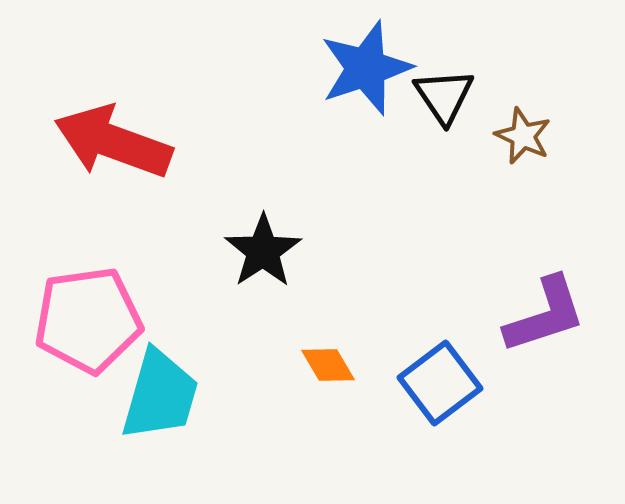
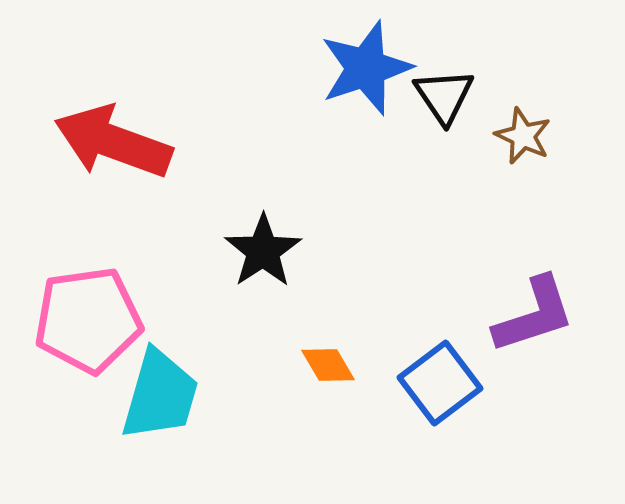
purple L-shape: moved 11 px left
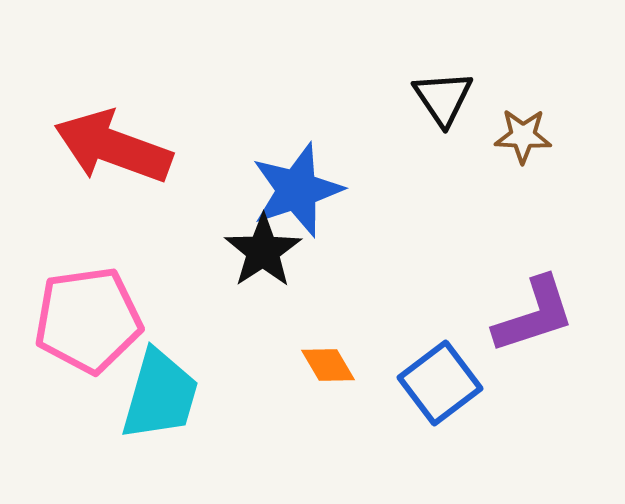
blue star: moved 69 px left, 122 px down
black triangle: moved 1 px left, 2 px down
brown star: rotated 22 degrees counterclockwise
red arrow: moved 5 px down
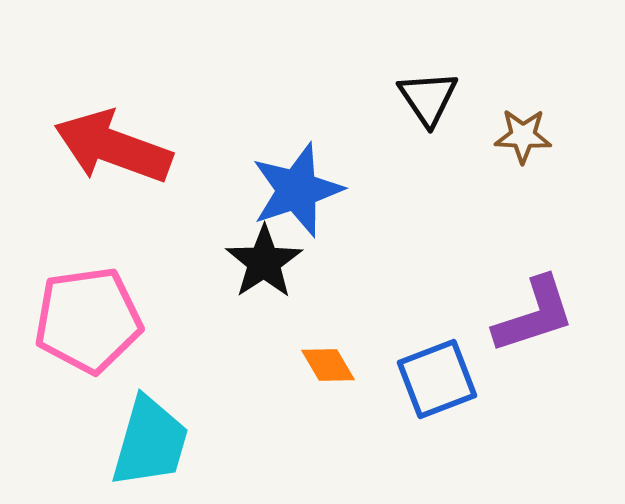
black triangle: moved 15 px left
black star: moved 1 px right, 11 px down
blue square: moved 3 px left, 4 px up; rotated 16 degrees clockwise
cyan trapezoid: moved 10 px left, 47 px down
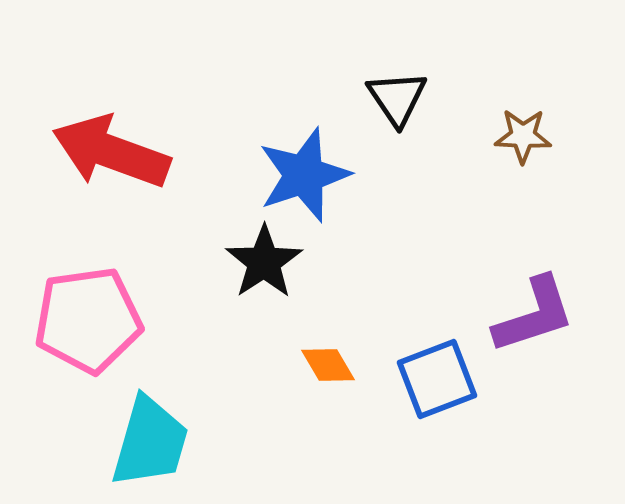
black triangle: moved 31 px left
red arrow: moved 2 px left, 5 px down
blue star: moved 7 px right, 15 px up
